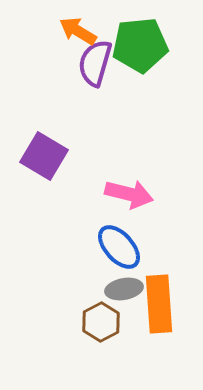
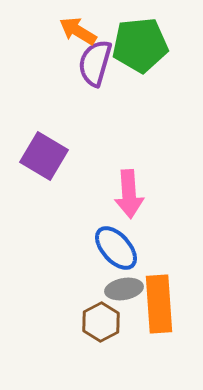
pink arrow: rotated 72 degrees clockwise
blue ellipse: moved 3 px left, 1 px down
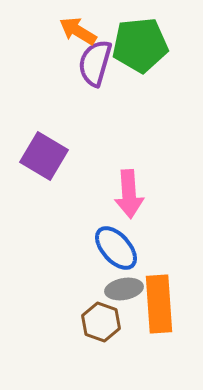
brown hexagon: rotated 12 degrees counterclockwise
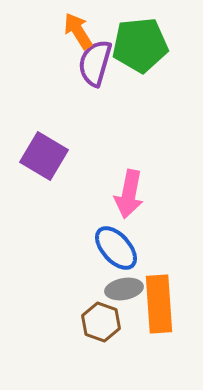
orange arrow: rotated 27 degrees clockwise
pink arrow: rotated 15 degrees clockwise
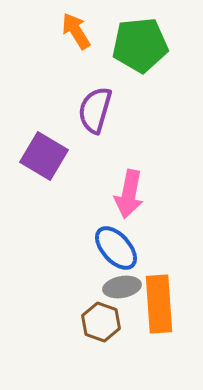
orange arrow: moved 2 px left
purple semicircle: moved 47 px down
gray ellipse: moved 2 px left, 2 px up
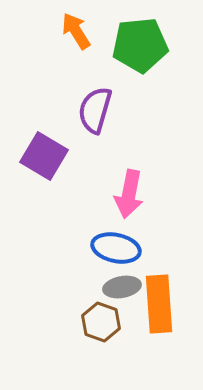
blue ellipse: rotated 36 degrees counterclockwise
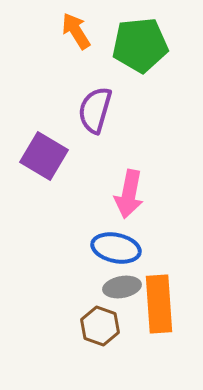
brown hexagon: moved 1 px left, 4 px down
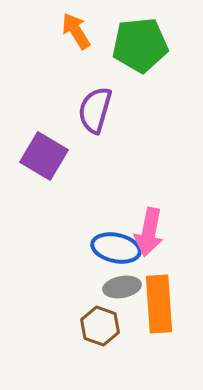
pink arrow: moved 20 px right, 38 px down
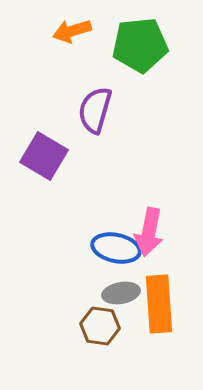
orange arrow: moved 4 px left; rotated 75 degrees counterclockwise
gray ellipse: moved 1 px left, 6 px down
brown hexagon: rotated 12 degrees counterclockwise
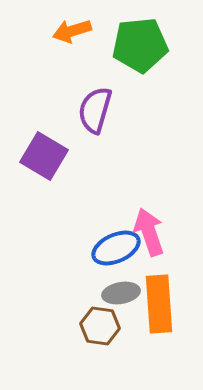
pink arrow: rotated 150 degrees clockwise
blue ellipse: rotated 36 degrees counterclockwise
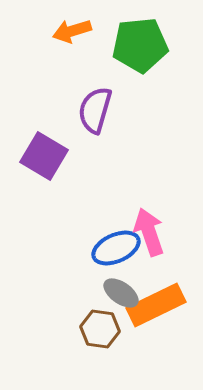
gray ellipse: rotated 45 degrees clockwise
orange rectangle: moved 3 px left, 1 px down; rotated 68 degrees clockwise
brown hexagon: moved 3 px down
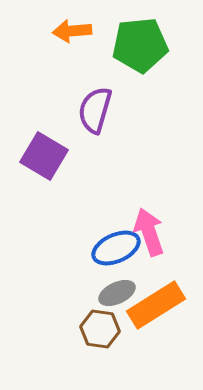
orange arrow: rotated 12 degrees clockwise
gray ellipse: moved 4 px left; rotated 60 degrees counterclockwise
orange rectangle: rotated 6 degrees counterclockwise
